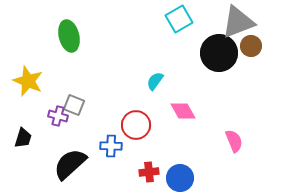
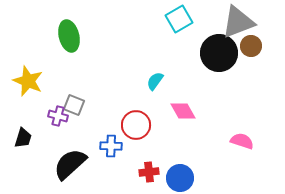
pink semicircle: moved 8 px right; rotated 50 degrees counterclockwise
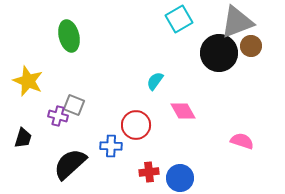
gray triangle: moved 1 px left
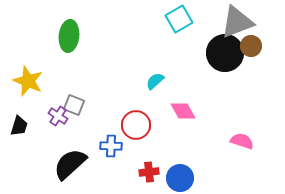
green ellipse: rotated 20 degrees clockwise
black circle: moved 6 px right
cyan semicircle: rotated 12 degrees clockwise
purple cross: rotated 18 degrees clockwise
black trapezoid: moved 4 px left, 12 px up
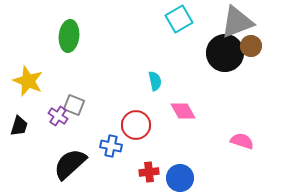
cyan semicircle: rotated 120 degrees clockwise
blue cross: rotated 10 degrees clockwise
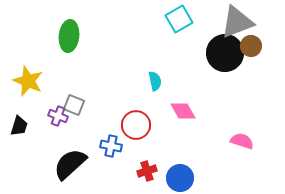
purple cross: rotated 12 degrees counterclockwise
red cross: moved 2 px left, 1 px up; rotated 12 degrees counterclockwise
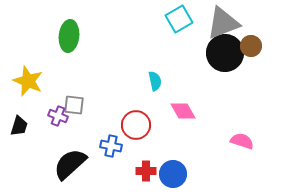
gray triangle: moved 14 px left, 1 px down
gray square: rotated 15 degrees counterclockwise
red cross: moved 1 px left; rotated 18 degrees clockwise
blue circle: moved 7 px left, 4 px up
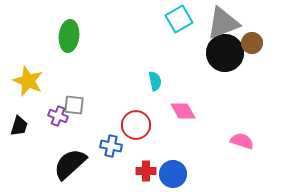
brown circle: moved 1 px right, 3 px up
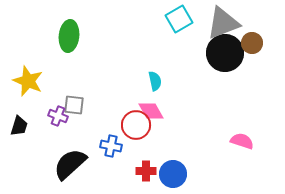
pink diamond: moved 32 px left
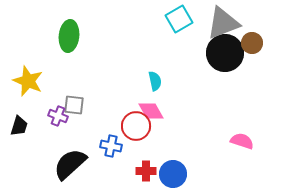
red circle: moved 1 px down
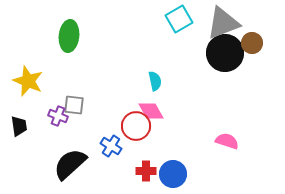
black trapezoid: rotated 25 degrees counterclockwise
pink semicircle: moved 15 px left
blue cross: rotated 20 degrees clockwise
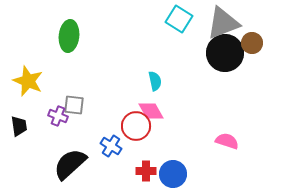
cyan square: rotated 28 degrees counterclockwise
